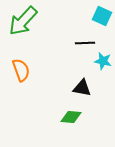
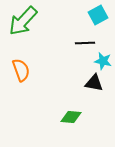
cyan square: moved 4 px left, 1 px up; rotated 36 degrees clockwise
black triangle: moved 12 px right, 5 px up
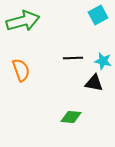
green arrow: rotated 148 degrees counterclockwise
black line: moved 12 px left, 15 px down
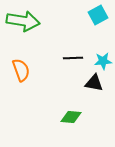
green arrow: rotated 24 degrees clockwise
cyan star: rotated 18 degrees counterclockwise
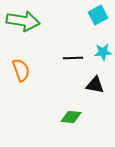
cyan star: moved 9 px up
black triangle: moved 1 px right, 2 px down
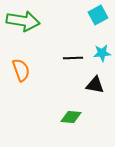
cyan star: moved 1 px left, 1 px down
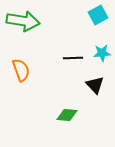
black triangle: rotated 36 degrees clockwise
green diamond: moved 4 px left, 2 px up
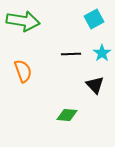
cyan square: moved 4 px left, 4 px down
cyan star: rotated 30 degrees counterclockwise
black line: moved 2 px left, 4 px up
orange semicircle: moved 2 px right, 1 px down
